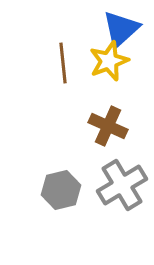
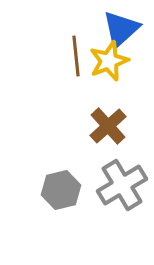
brown line: moved 13 px right, 7 px up
brown cross: rotated 24 degrees clockwise
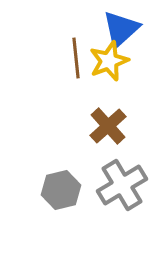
brown line: moved 2 px down
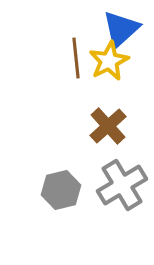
yellow star: rotated 6 degrees counterclockwise
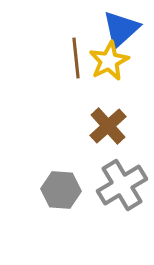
gray hexagon: rotated 18 degrees clockwise
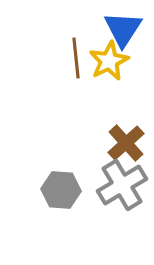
blue triangle: moved 2 px right; rotated 15 degrees counterclockwise
brown cross: moved 18 px right, 17 px down
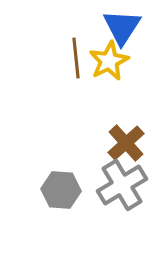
blue triangle: moved 1 px left, 2 px up
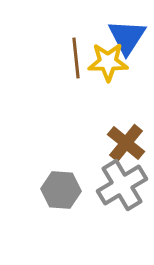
blue triangle: moved 5 px right, 10 px down
yellow star: moved 1 px left, 1 px down; rotated 27 degrees clockwise
brown cross: rotated 9 degrees counterclockwise
